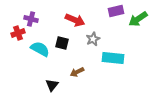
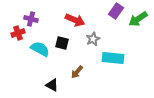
purple rectangle: rotated 42 degrees counterclockwise
brown arrow: rotated 24 degrees counterclockwise
black triangle: rotated 40 degrees counterclockwise
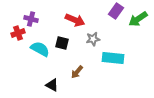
gray star: rotated 16 degrees clockwise
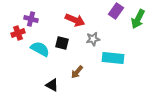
green arrow: rotated 30 degrees counterclockwise
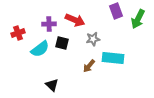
purple rectangle: rotated 56 degrees counterclockwise
purple cross: moved 18 px right, 5 px down; rotated 16 degrees counterclockwise
cyan semicircle: rotated 114 degrees clockwise
brown arrow: moved 12 px right, 6 px up
black triangle: rotated 16 degrees clockwise
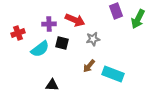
cyan rectangle: moved 16 px down; rotated 15 degrees clockwise
black triangle: rotated 40 degrees counterclockwise
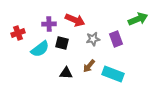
purple rectangle: moved 28 px down
green arrow: rotated 138 degrees counterclockwise
black triangle: moved 14 px right, 12 px up
